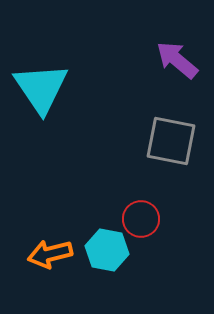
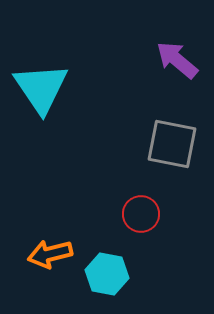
gray square: moved 1 px right, 3 px down
red circle: moved 5 px up
cyan hexagon: moved 24 px down
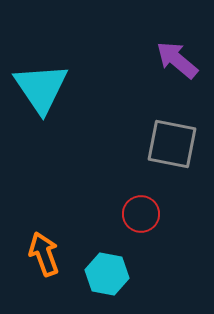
orange arrow: moved 6 px left; rotated 84 degrees clockwise
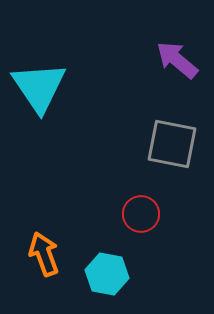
cyan triangle: moved 2 px left, 1 px up
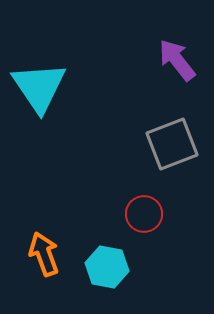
purple arrow: rotated 12 degrees clockwise
gray square: rotated 32 degrees counterclockwise
red circle: moved 3 px right
cyan hexagon: moved 7 px up
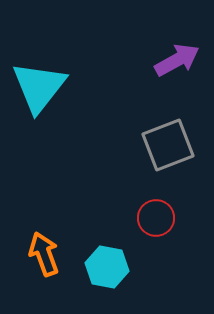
purple arrow: rotated 99 degrees clockwise
cyan triangle: rotated 12 degrees clockwise
gray square: moved 4 px left, 1 px down
red circle: moved 12 px right, 4 px down
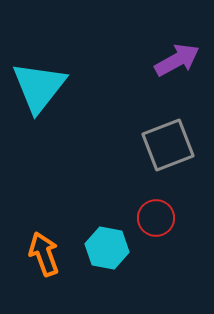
cyan hexagon: moved 19 px up
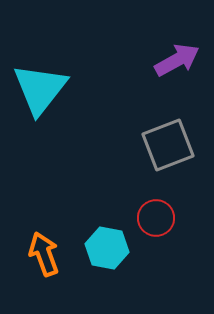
cyan triangle: moved 1 px right, 2 px down
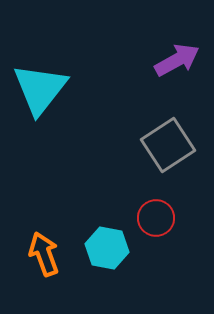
gray square: rotated 12 degrees counterclockwise
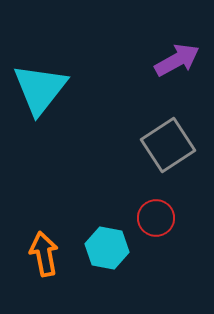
orange arrow: rotated 9 degrees clockwise
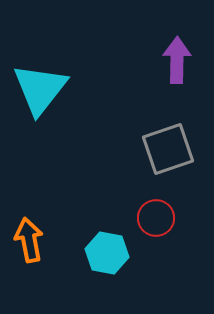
purple arrow: rotated 60 degrees counterclockwise
gray square: moved 4 px down; rotated 14 degrees clockwise
cyan hexagon: moved 5 px down
orange arrow: moved 15 px left, 14 px up
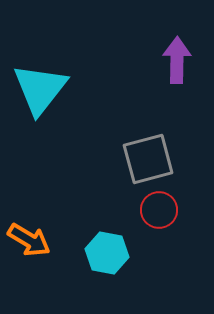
gray square: moved 20 px left, 10 px down; rotated 4 degrees clockwise
red circle: moved 3 px right, 8 px up
orange arrow: rotated 132 degrees clockwise
